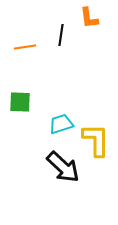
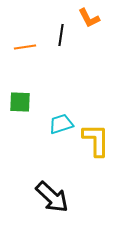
orange L-shape: rotated 20 degrees counterclockwise
black arrow: moved 11 px left, 30 px down
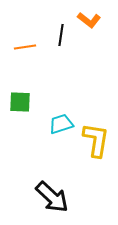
orange L-shape: moved 2 px down; rotated 25 degrees counterclockwise
yellow L-shape: rotated 9 degrees clockwise
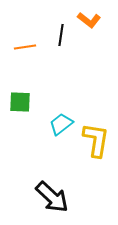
cyan trapezoid: rotated 20 degrees counterclockwise
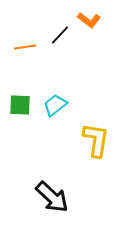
black line: moved 1 px left; rotated 35 degrees clockwise
green square: moved 3 px down
cyan trapezoid: moved 6 px left, 19 px up
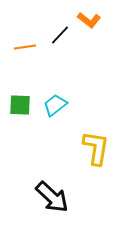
yellow L-shape: moved 8 px down
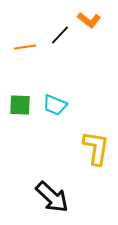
cyan trapezoid: rotated 120 degrees counterclockwise
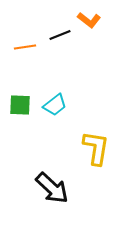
black line: rotated 25 degrees clockwise
cyan trapezoid: rotated 60 degrees counterclockwise
black arrow: moved 9 px up
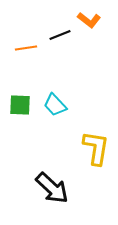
orange line: moved 1 px right, 1 px down
cyan trapezoid: rotated 85 degrees clockwise
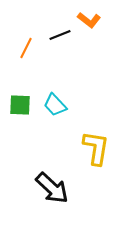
orange line: rotated 55 degrees counterclockwise
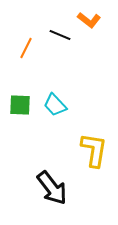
black line: rotated 45 degrees clockwise
yellow L-shape: moved 2 px left, 2 px down
black arrow: rotated 9 degrees clockwise
